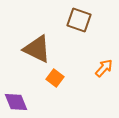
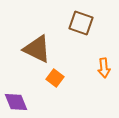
brown square: moved 2 px right, 3 px down
orange arrow: rotated 132 degrees clockwise
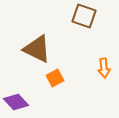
brown square: moved 3 px right, 7 px up
orange square: rotated 24 degrees clockwise
purple diamond: rotated 20 degrees counterclockwise
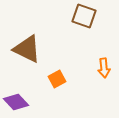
brown triangle: moved 10 px left
orange square: moved 2 px right, 1 px down
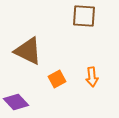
brown square: rotated 15 degrees counterclockwise
brown triangle: moved 1 px right, 2 px down
orange arrow: moved 12 px left, 9 px down
